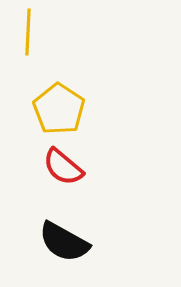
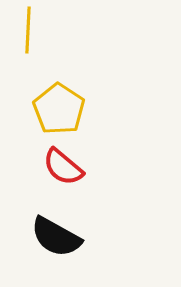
yellow line: moved 2 px up
black semicircle: moved 8 px left, 5 px up
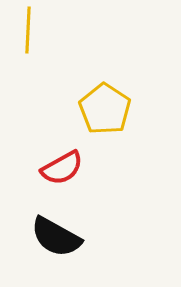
yellow pentagon: moved 46 px right
red semicircle: moved 1 px left, 1 px down; rotated 69 degrees counterclockwise
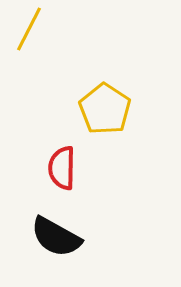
yellow line: moved 1 px right, 1 px up; rotated 24 degrees clockwise
red semicircle: rotated 120 degrees clockwise
